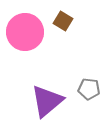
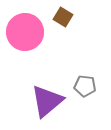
brown square: moved 4 px up
gray pentagon: moved 4 px left, 3 px up
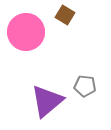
brown square: moved 2 px right, 2 px up
pink circle: moved 1 px right
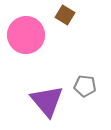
pink circle: moved 3 px down
purple triangle: rotated 30 degrees counterclockwise
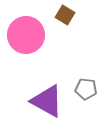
gray pentagon: moved 1 px right, 3 px down
purple triangle: rotated 21 degrees counterclockwise
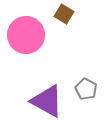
brown square: moved 1 px left, 1 px up
gray pentagon: rotated 20 degrees clockwise
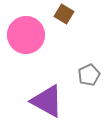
gray pentagon: moved 3 px right, 14 px up; rotated 20 degrees clockwise
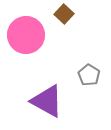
brown square: rotated 12 degrees clockwise
gray pentagon: rotated 15 degrees counterclockwise
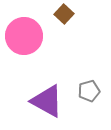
pink circle: moved 2 px left, 1 px down
gray pentagon: moved 16 px down; rotated 25 degrees clockwise
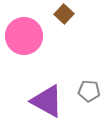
gray pentagon: rotated 20 degrees clockwise
